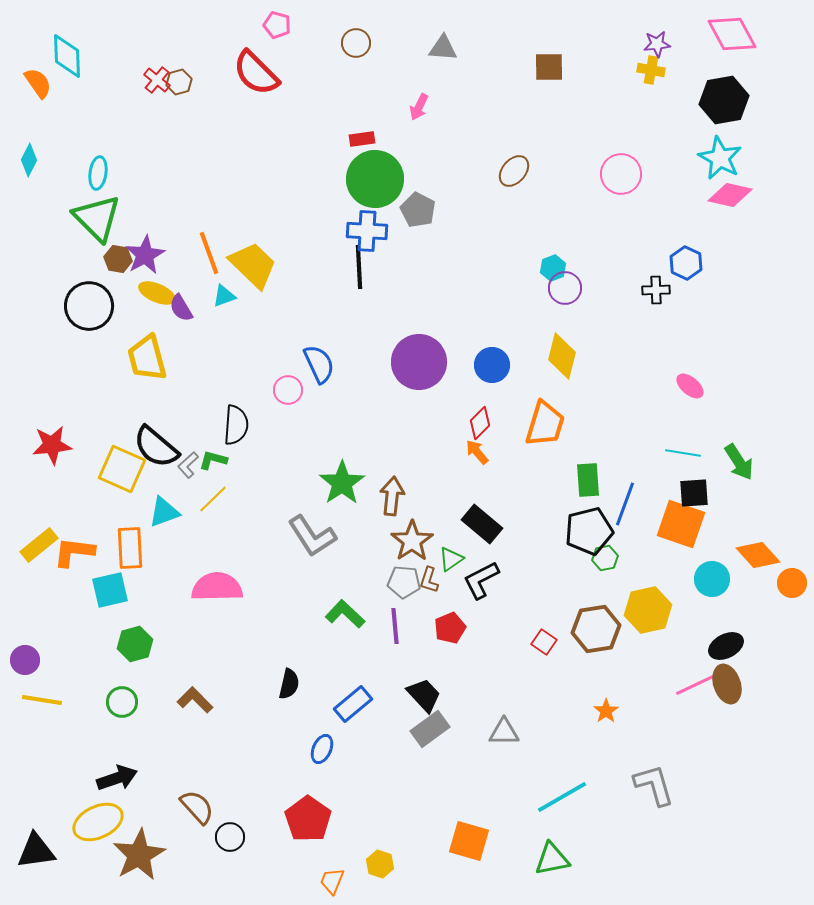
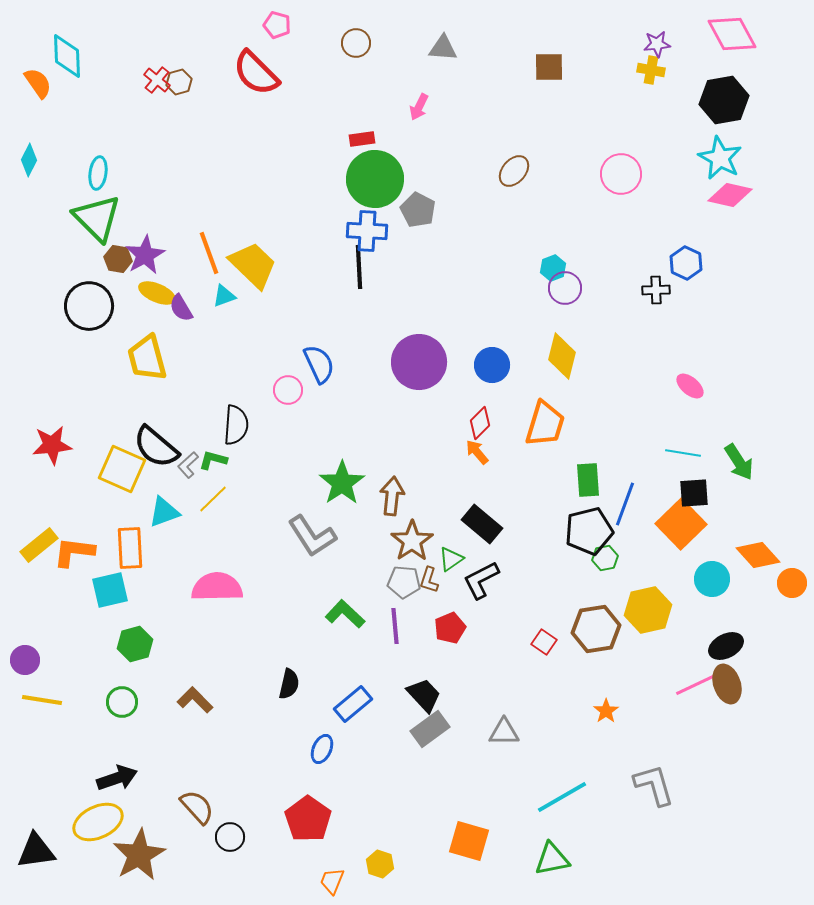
orange square at (681, 524): rotated 27 degrees clockwise
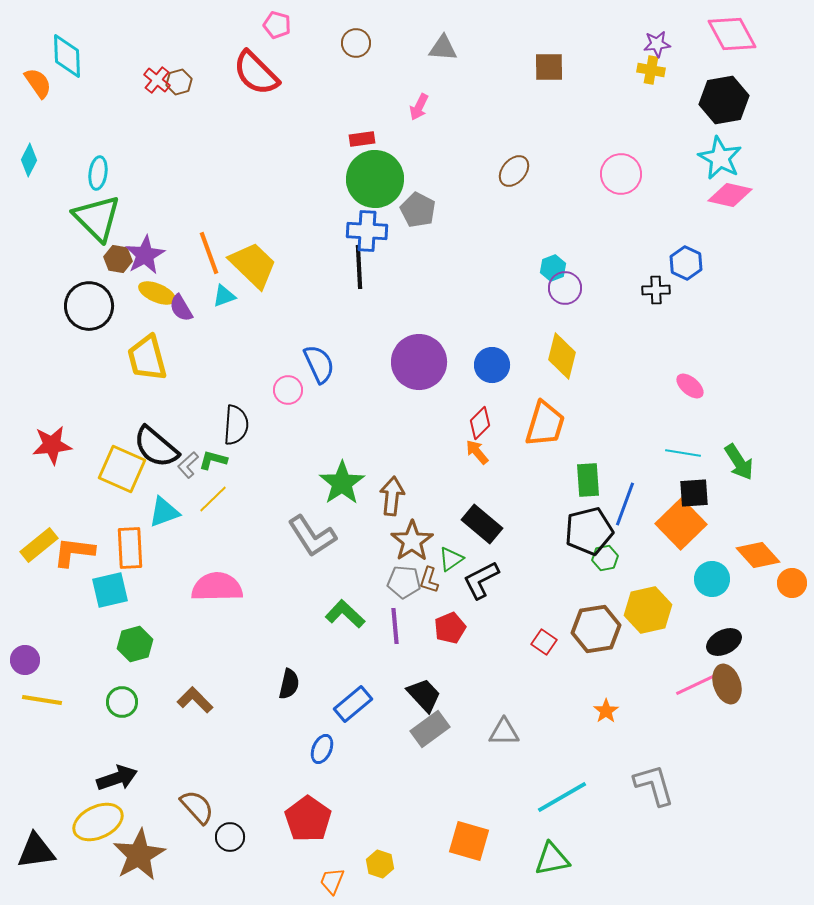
black ellipse at (726, 646): moved 2 px left, 4 px up
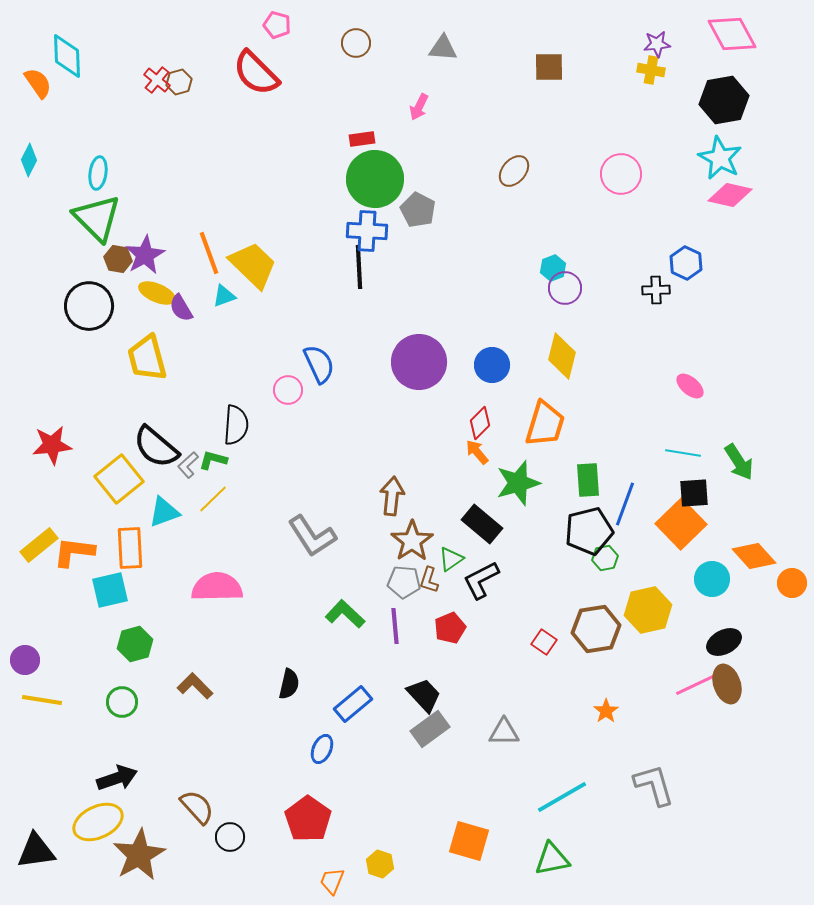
yellow square at (122, 469): moved 3 px left, 10 px down; rotated 27 degrees clockwise
green star at (342, 483): moved 176 px right; rotated 18 degrees clockwise
orange diamond at (758, 555): moved 4 px left, 1 px down
brown L-shape at (195, 700): moved 14 px up
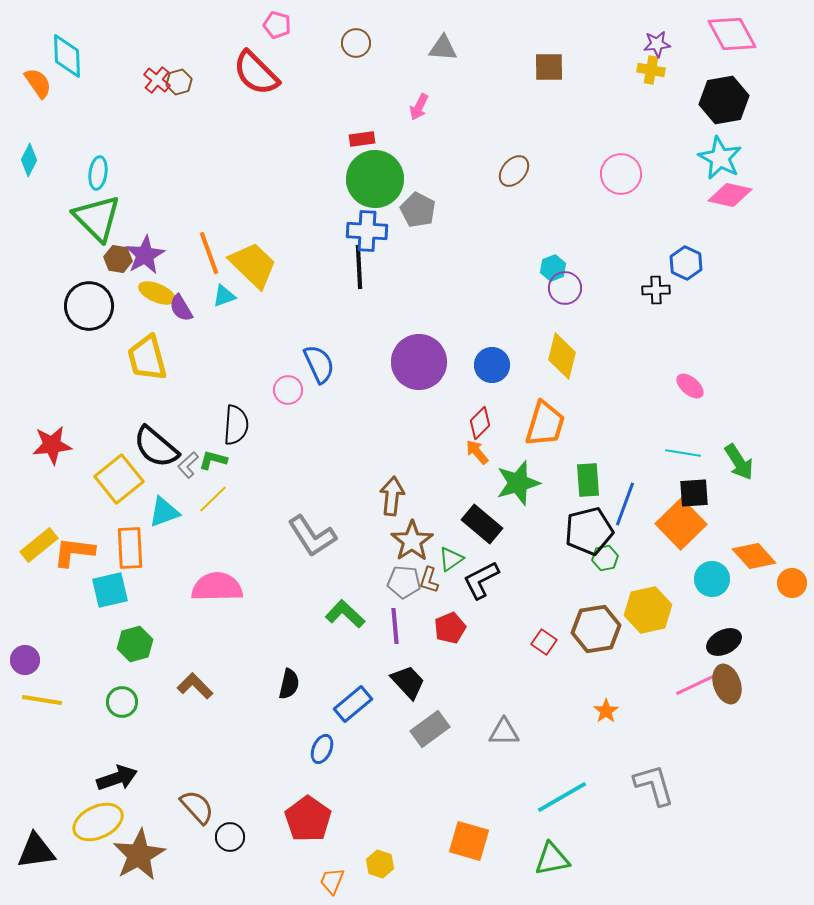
black trapezoid at (424, 695): moved 16 px left, 13 px up
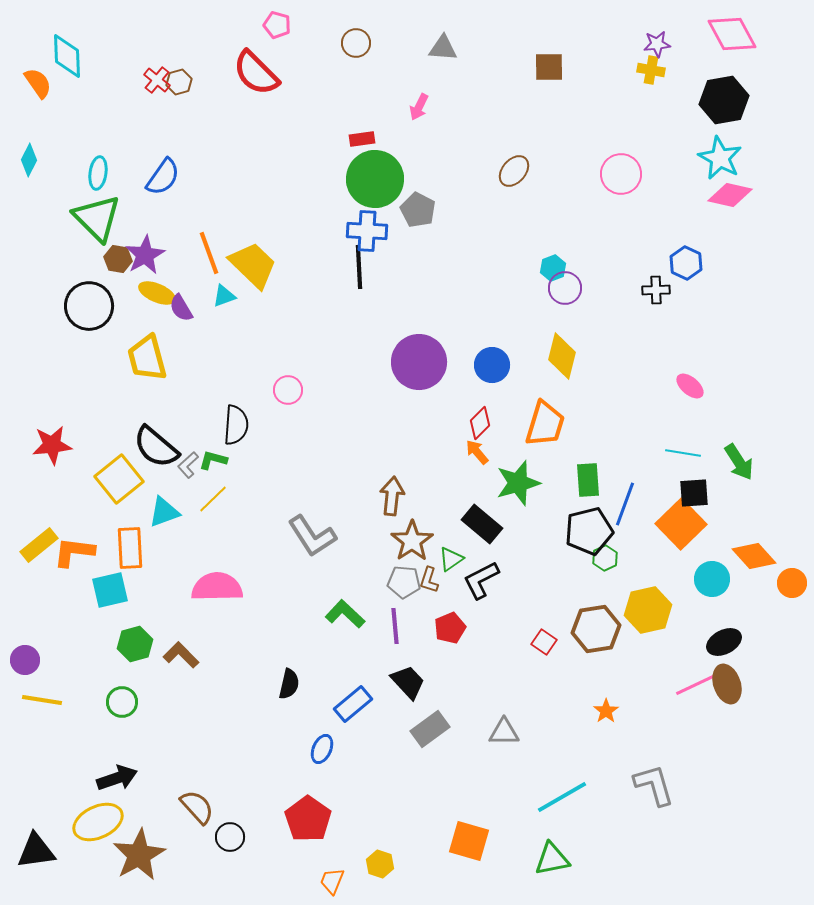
blue semicircle at (319, 364): moved 156 px left, 187 px up; rotated 60 degrees clockwise
green hexagon at (605, 558): rotated 15 degrees counterclockwise
brown L-shape at (195, 686): moved 14 px left, 31 px up
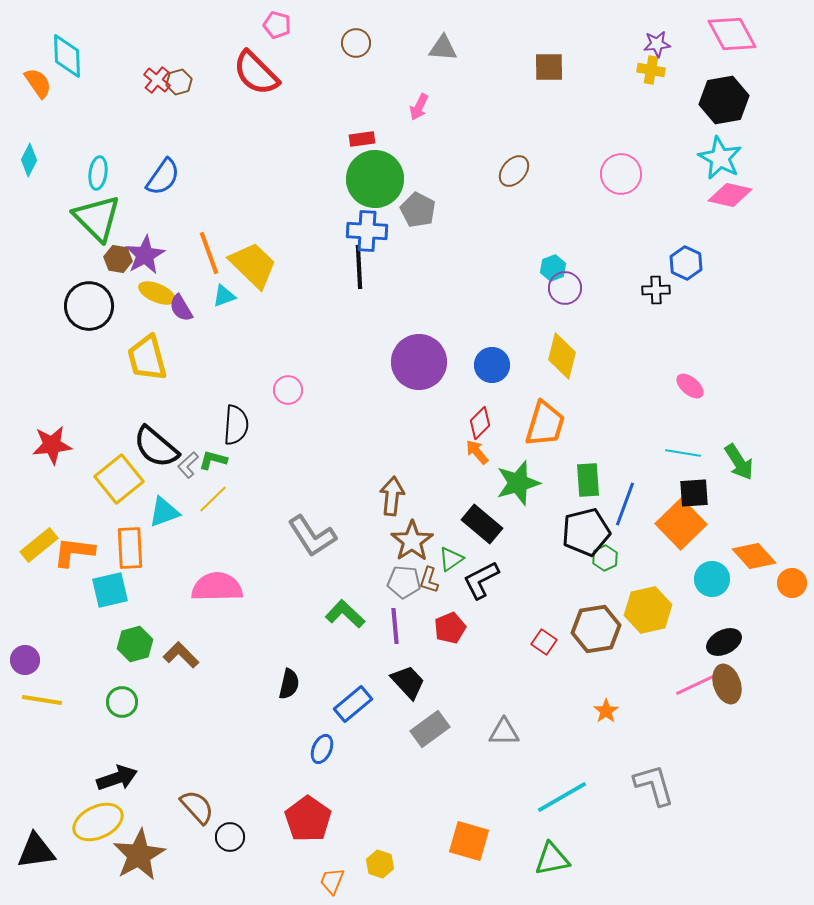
black pentagon at (589, 531): moved 3 px left, 1 px down
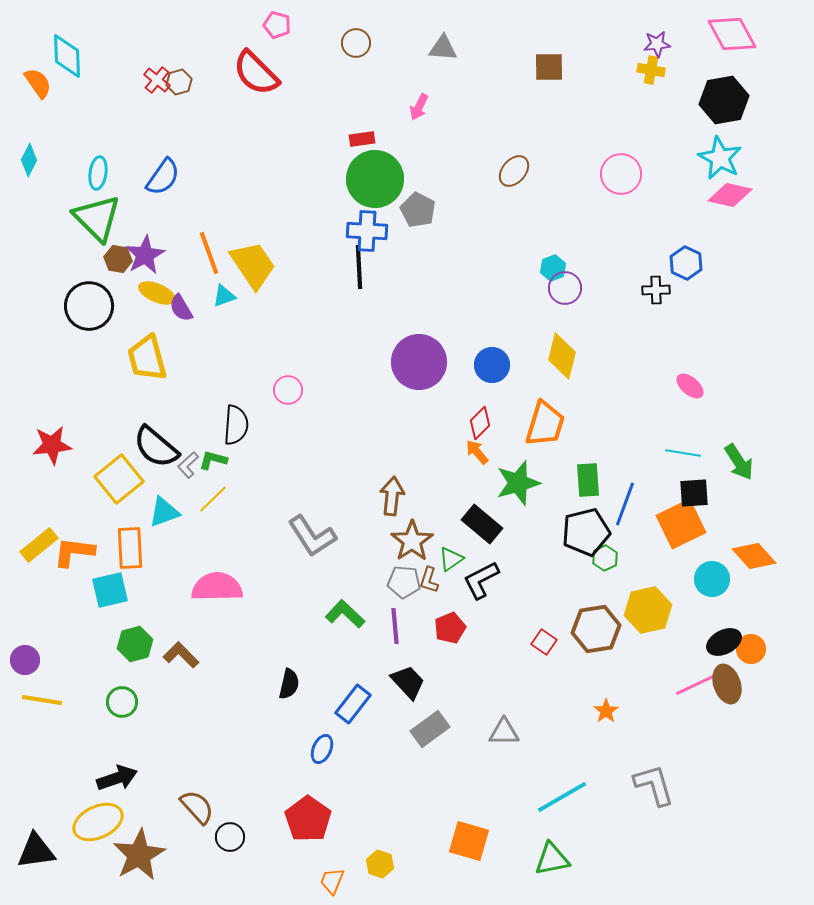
yellow trapezoid at (253, 265): rotated 12 degrees clockwise
orange square at (681, 524): rotated 18 degrees clockwise
orange circle at (792, 583): moved 41 px left, 66 px down
blue rectangle at (353, 704): rotated 12 degrees counterclockwise
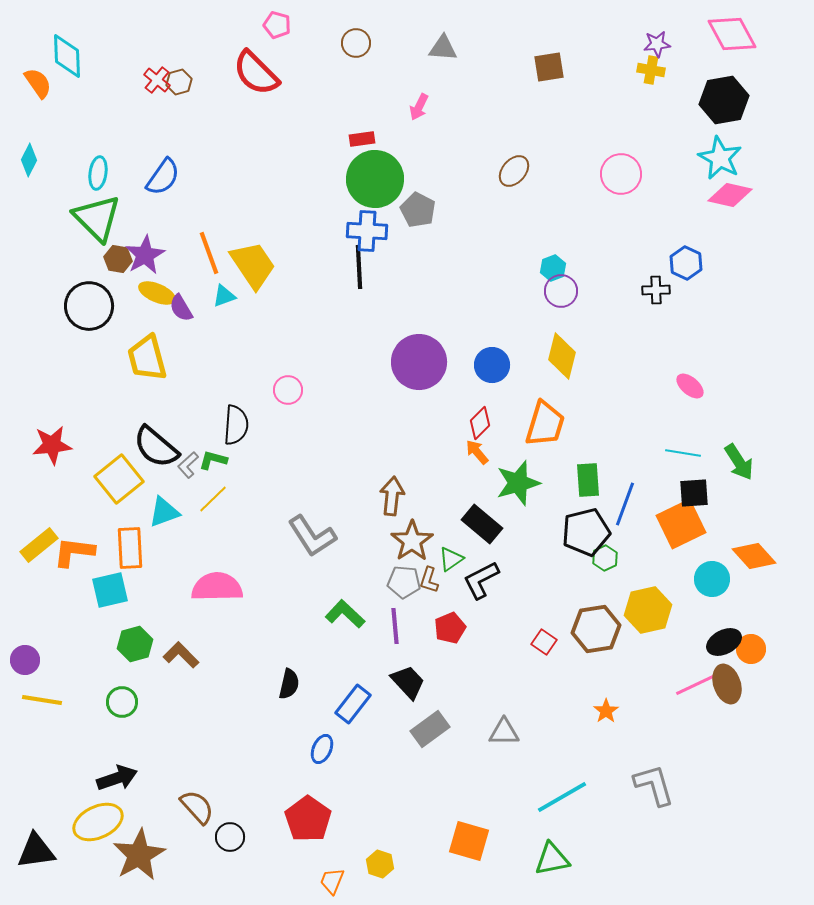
brown square at (549, 67): rotated 8 degrees counterclockwise
purple circle at (565, 288): moved 4 px left, 3 px down
